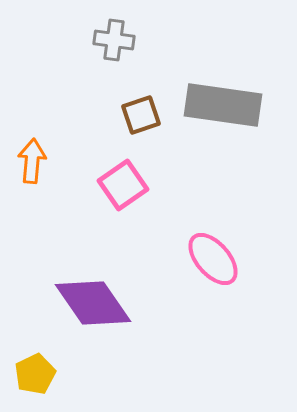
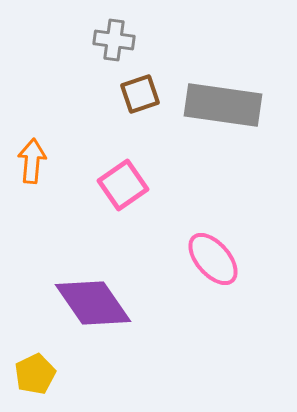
brown square: moved 1 px left, 21 px up
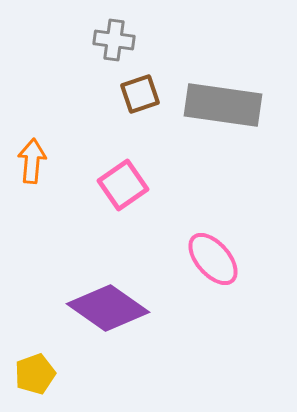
purple diamond: moved 15 px right, 5 px down; rotated 20 degrees counterclockwise
yellow pentagon: rotated 6 degrees clockwise
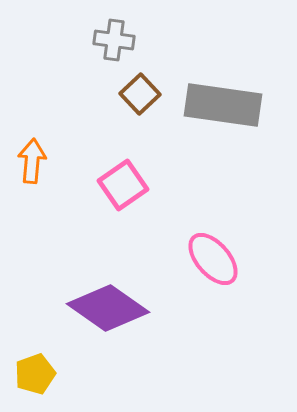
brown square: rotated 24 degrees counterclockwise
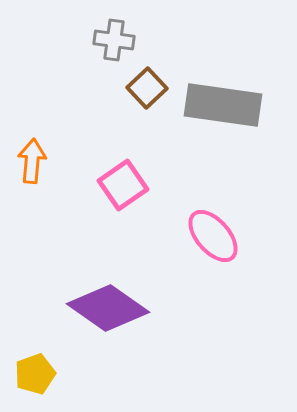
brown square: moved 7 px right, 6 px up
pink ellipse: moved 23 px up
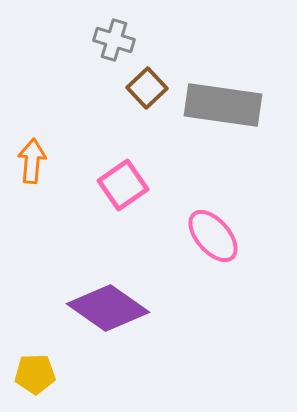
gray cross: rotated 9 degrees clockwise
yellow pentagon: rotated 18 degrees clockwise
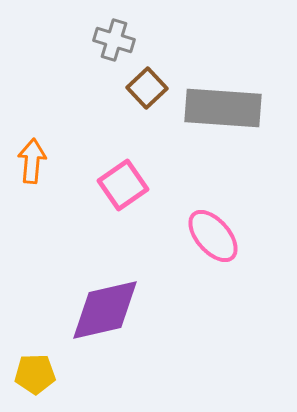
gray rectangle: moved 3 px down; rotated 4 degrees counterclockwise
purple diamond: moved 3 px left, 2 px down; rotated 48 degrees counterclockwise
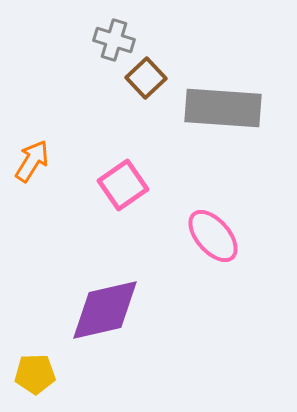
brown square: moved 1 px left, 10 px up
orange arrow: rotated 27 degrees clockwise
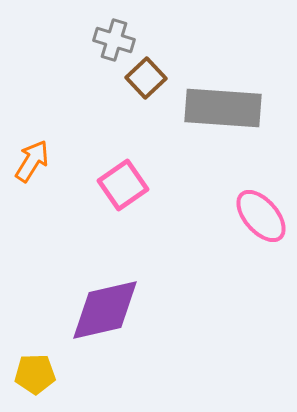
pink ellipse: moved 48 px right, 20 px up
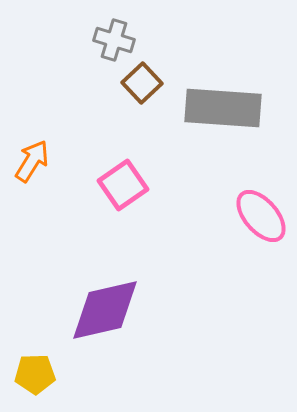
brown square: moved 4 px left, 5 px down
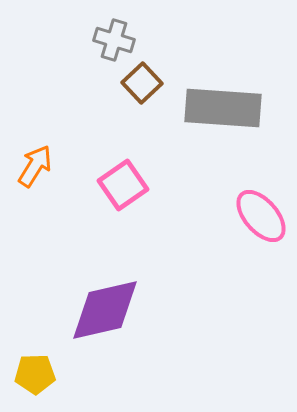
orange arrow: moved 3 px right, 5 px down
